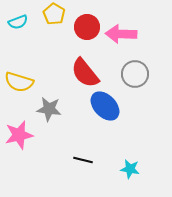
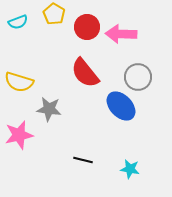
gray circle: moved 3 px right, 3 px down
blue ellipse: moved 16 px right
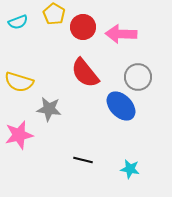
red circle: moved 4 px left
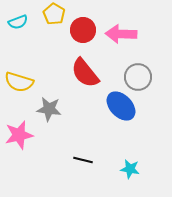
red circle: moved 3 px down
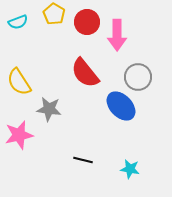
red circle: moved 4 px right, 8 px up
pink arrow: moved 4 px left, 1 px down; rotated 92 degrees counterclockwise
yellow semicircle: rotated 40 degrees clockwise
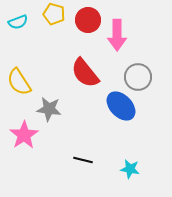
yellow pentagon: rotated 15 degrees counterclockwise
red circle: moved 1 px right, 2 px up
pink star: moved 5 px right; rotated 20 degrees counterclockwise
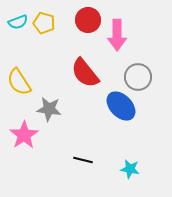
yellow pentagon: moved 10 px left, 9 px down
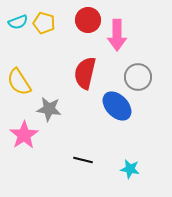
red semicircle: rotated 52 degrees clockwise
blue ellipse: moved 4 px left
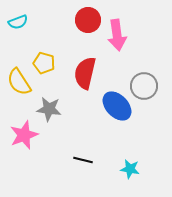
yellow pentagon: moved 40 px down
pink arrow: rotated 8 degrees counterclockwise
gray circle: moved 6 px right, 9 px down
pink star: rotated 12 degrees clockwise
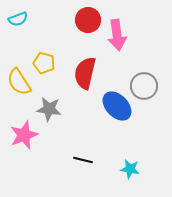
cyan semicircle: moved 3 px up
